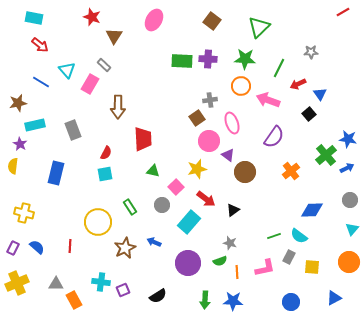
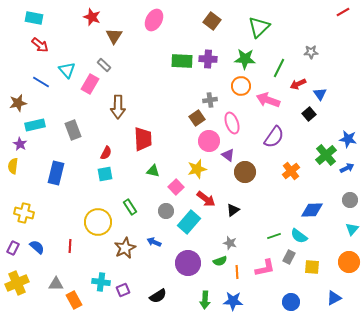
gray circle at (162, 205): moved 4 px right, 6 px down
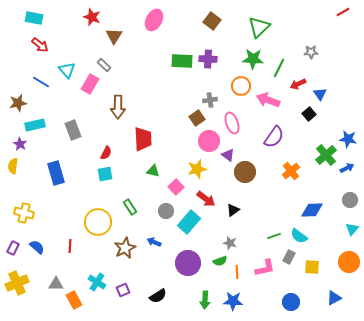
green star at (245, 59): moved 8 px right
blue rectangle at (56, 173): rotated 30 degrees counterclockwise
cyan cross at (101, 282): moved 4 px left; rotated 24 degrees clockwise
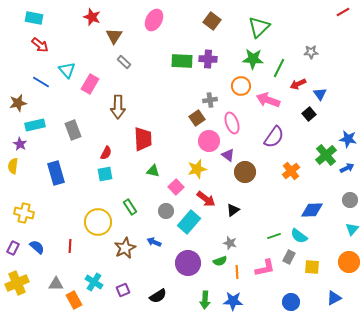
gray rectangle at (104, 65): moved 20 px right, 3 px up
cyan cross at (97, 282): moved 3 px left
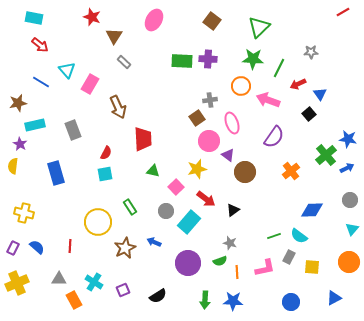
brown arrow at (118, 107): rotated 25 degrees counterclockwise
gray triangle at (56, 284): moved 3 px right, 5 px up
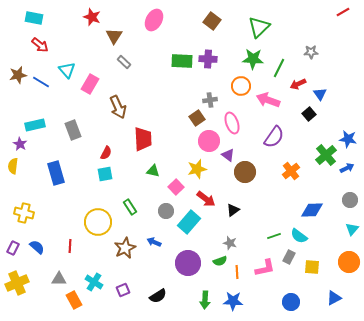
brown star at (18, 103): moved 28 px up
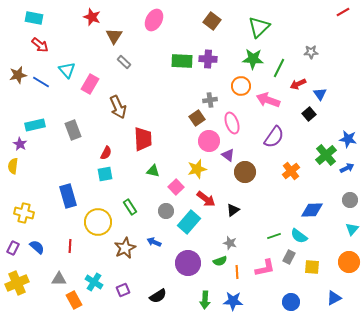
blue rectangle at (56, 173): moved 12 px right, 23 px down
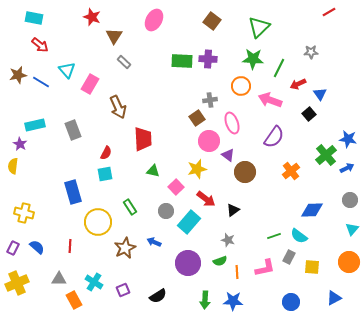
red line at (343, 12): moved 14 px left
pink arrow at (268, 100): moved 2 px right
blue rectangle at (68, 196): moved 5 px right, 4 px up
gray star at (230, 243): moved 2 px left, 3 px up
